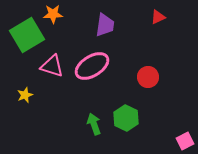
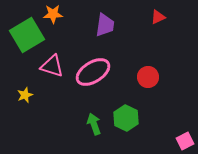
pink ellipse: moved 1 px right, 6 px down
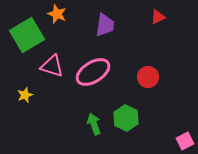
orange star: moved 4 px right; rotated 24 degrees clockwise
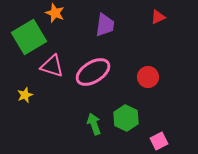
orange star: moved 2 px left, 1 px up
green square: moved 2 px right, 2 px down
pink square: moved 26 px left
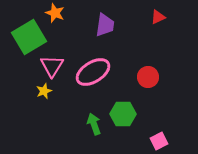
pink triangle: rotated 45 degrees clockwise
yellow star: moved 19 px right, 4 px up
green hexagon: moved 3 px left, 4 px up; rotated 25 degrees counterclockwise
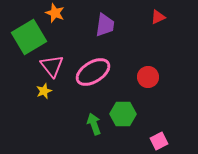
pink triangle: rotated 10 degrees counterclockwise
